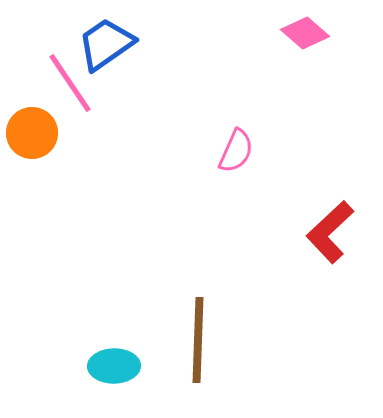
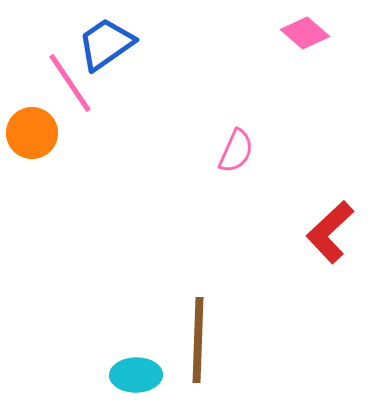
cyan ellipse: moved 22 px right, 9 px down
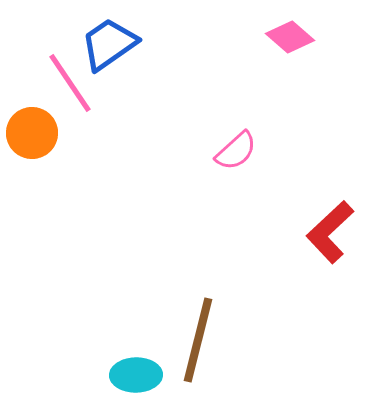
pink diamond: moved 15 px left, 4 px down
blue trapezoid: moved 3 px right
pink semicircle: rotated 24 degrees clockwise
brown line: rotated 12 degrees clockwise
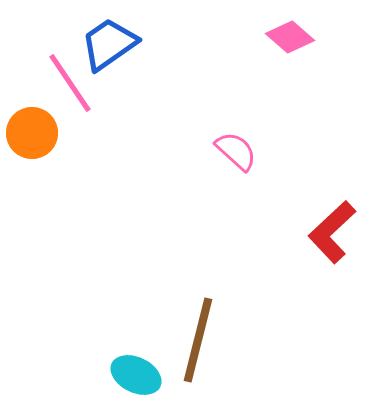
pink semicircle: rotated 96 degrees counterclockwise
red L-shape: moved 2 px right
cyan ellipse: rotated 27 degrees clockwise
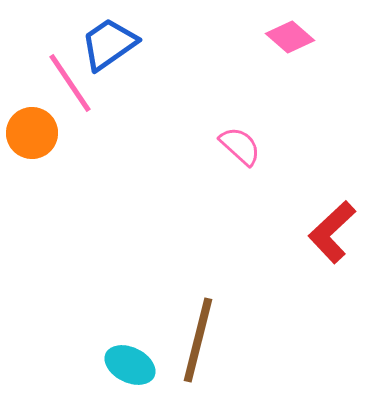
pink semicircle: moved 4 px right, 5 px up
cyan ellipse: moved 6 px left, 10 px up
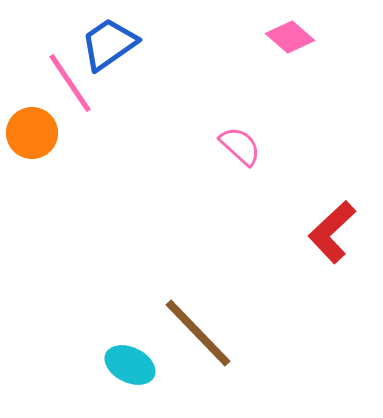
brown line: moved 7 px up; rotated 58 degrees counterclockwise
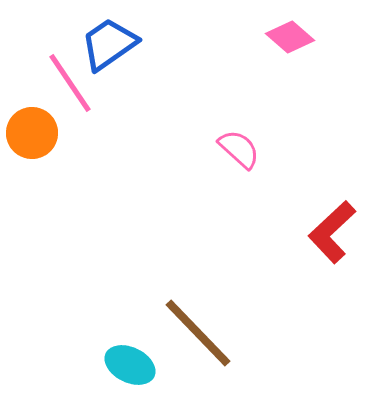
pink semicircle: moved 1 px left, 3 px down
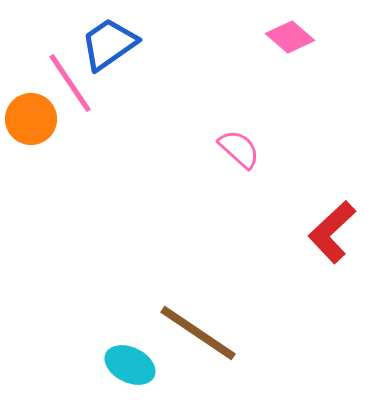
orange circle: moved 1 px left, 14 px up
brown line: rotated 12 degrees counterclockwise
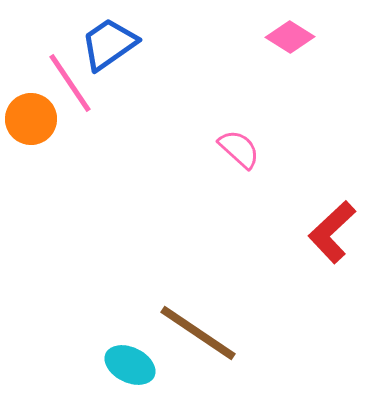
pink diamond: rotated 9 degrees counterclockwise
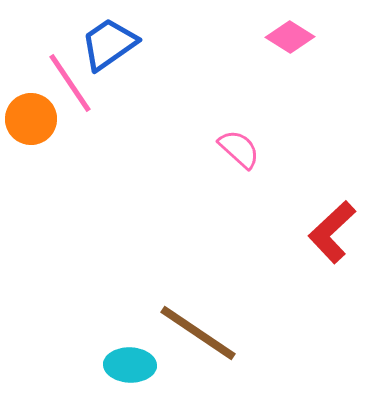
cyan ellipse: rotated 24 degrees counterclockwise
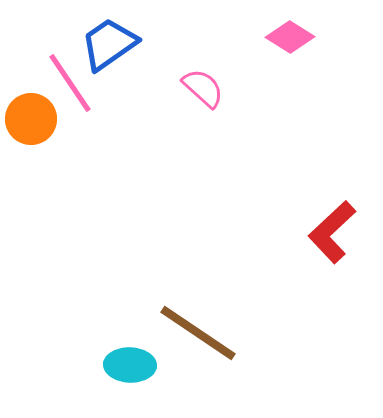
pink semicircle: moved 36 px left, 61 px up
